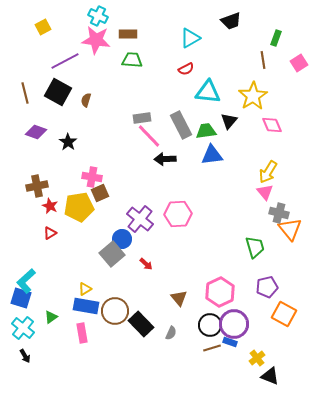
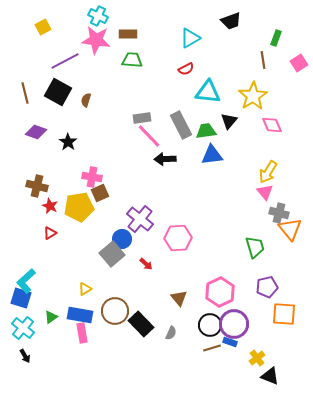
brown cross at (37, 186): rotated 25 degrees clockwise
pink hexagon at (178, 214): moved 24 px down
blue rectangle at (86, 306): moved 6 px left, 9 px down
orange square at (284, 314): rotated 25 degrees counterclockwise
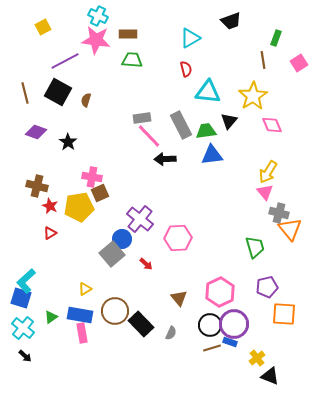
red semicircle at (186, 69): rotated 77 degrees counterclockwise
black arrow at (25, 356): rotated 16 degrees counterclockwise
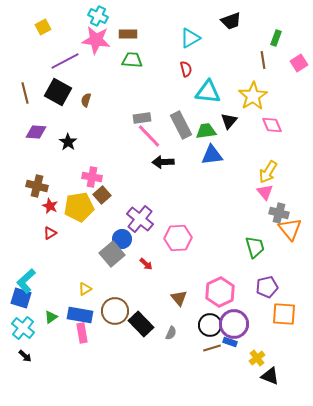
purple diamond at (36, 132): rotated 15 degrees counterclockwise
black arrow at (165, 159): moved 2 px left, 3 px down
brown square at (100, 193): moved 2 px right, 2 px down; rotated 18 degrees counterclockwise
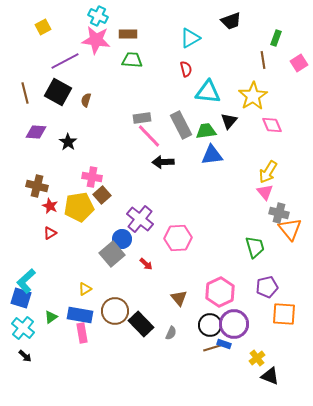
blue rectangle at (230, 342): moved 6 px left, 2 px down
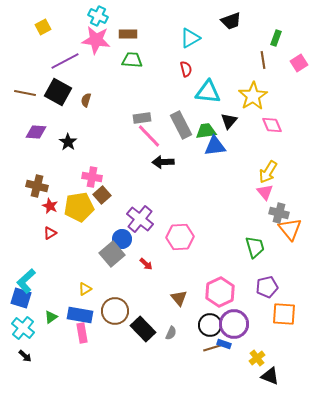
brown line at (25, 93): rotated 65 degrees counterclockwise
blue triangle at (212, 155): moved 3 px right, 9 px up
pink hexagon at (178, 238): moved 2 px right, 1 px up
black rectangle at (141, 324): moved 2 px right, 5 px down
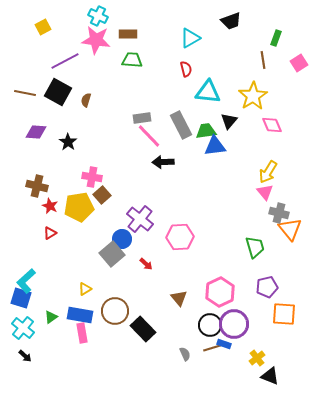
gray semicircle at (171, 333): moved 14 px right, 21 px down; rotated 48 degrees counterclockwise
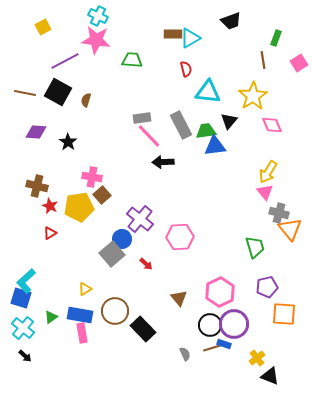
brown rectangle at (128, 34): moved 45 px right
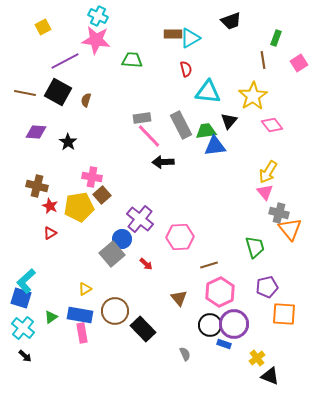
pink diamond at (272, 125): rotated 15 degrees counterclockwise
brown line at (212, 348): moved 3 px left, 83 px up
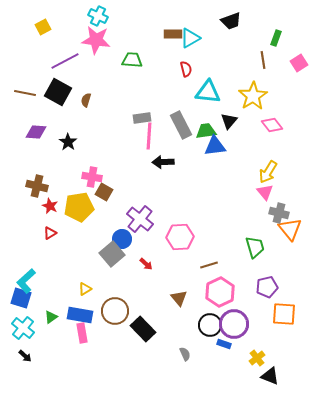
pink line at (149, 136): rotated 48 degrees clockwise
brown square at (102, 195): moved 2 px right, 3 px up; rotated 18 degrees counterclockwise
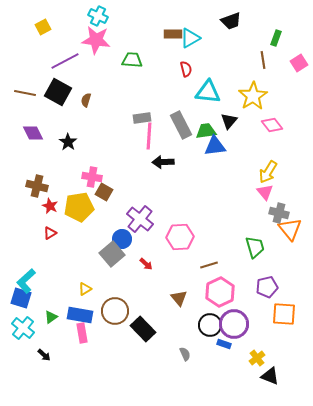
purple diamond at (36, 132): moved 3 px left, 1 px down; rotated 60 degrees clockwise
black arrow at (25, 356): moved 19 px right, 1 px up
